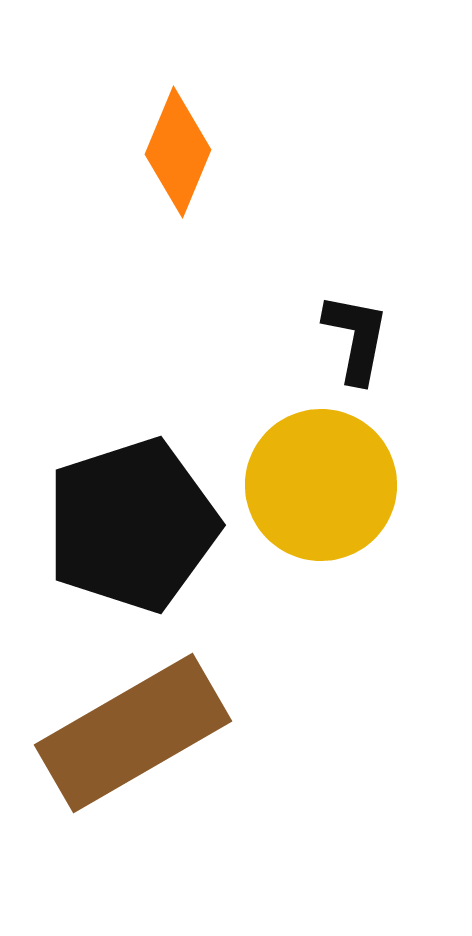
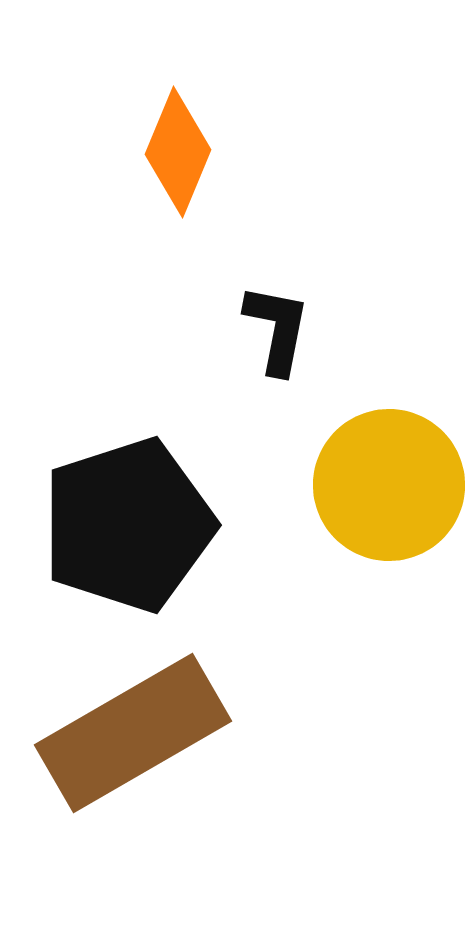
black L-shape: moved 79 px left, 9 px up
yellow circle: moved 68 px right
black pentagon: moved 4 px left
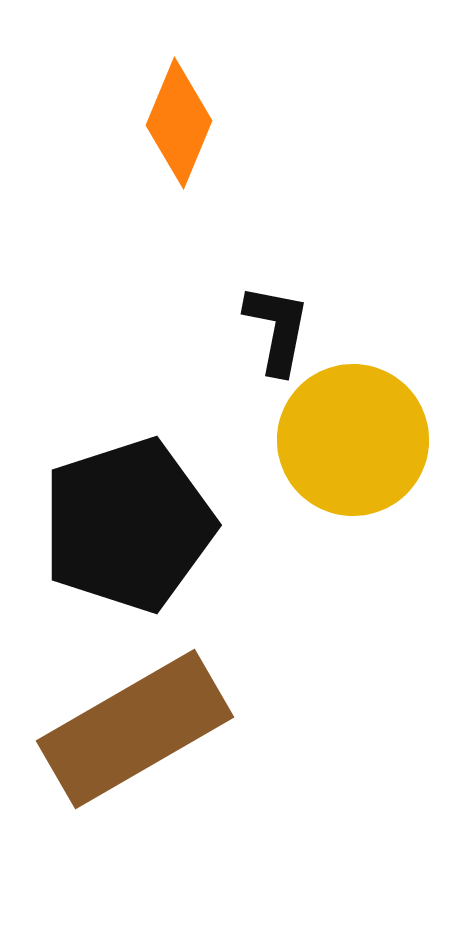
orange diamond: moved 1 px right, 29 px up
yellow circle: moved 36 px left, 45 px up
brown rectangle: moved 2 px right, 4 px up
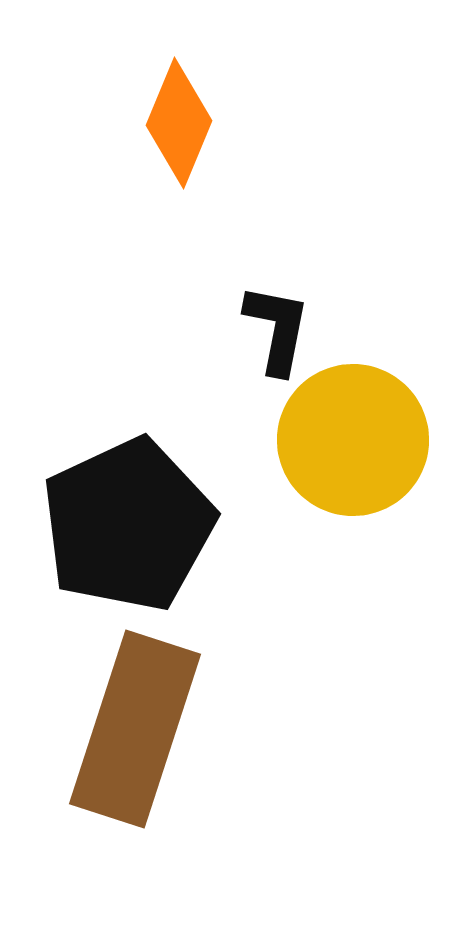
black pentagon: rotated 7 degrees counterclockwise
brown rectangle: rotated 42 degrees counterclockwise
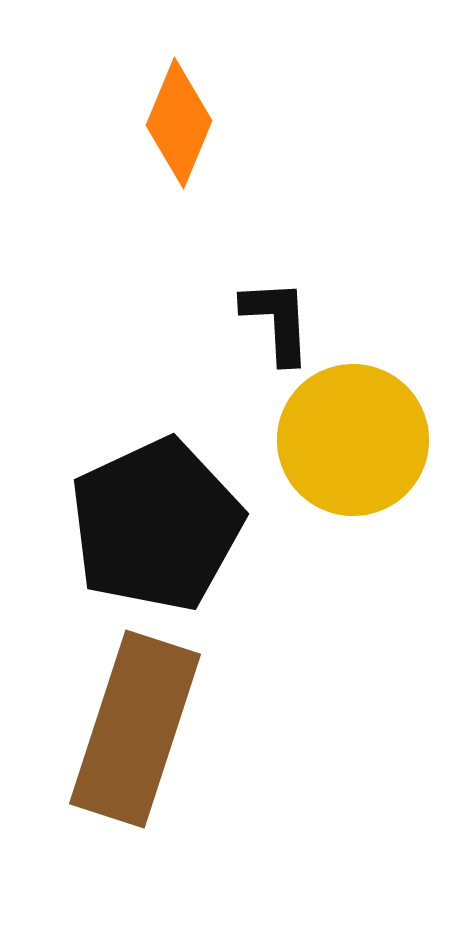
black L-shape: moved 8 px up; rotated 14 degrees counterclockwise
black pentagon: moved 28 px right
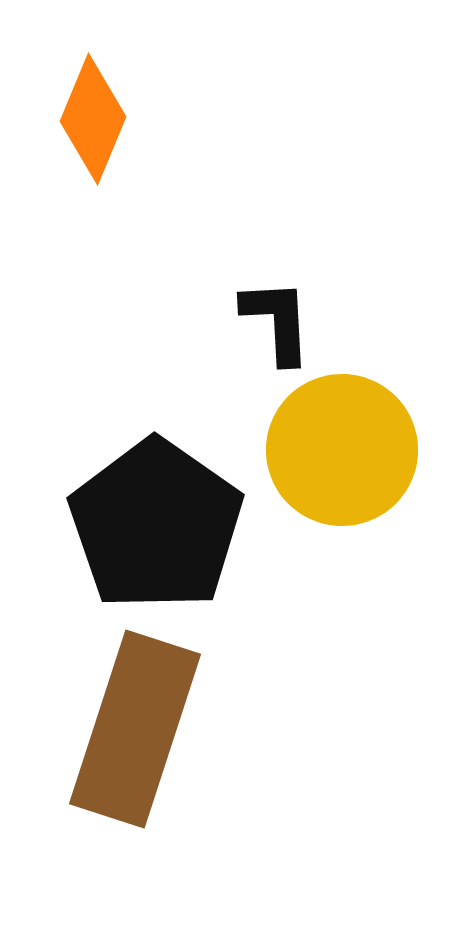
orange diamond: moved 86 px left, 4 px up
yellow circle: moved 11 px left, 10 px down
black pentagon: rotated 12 degrees counterclockwise
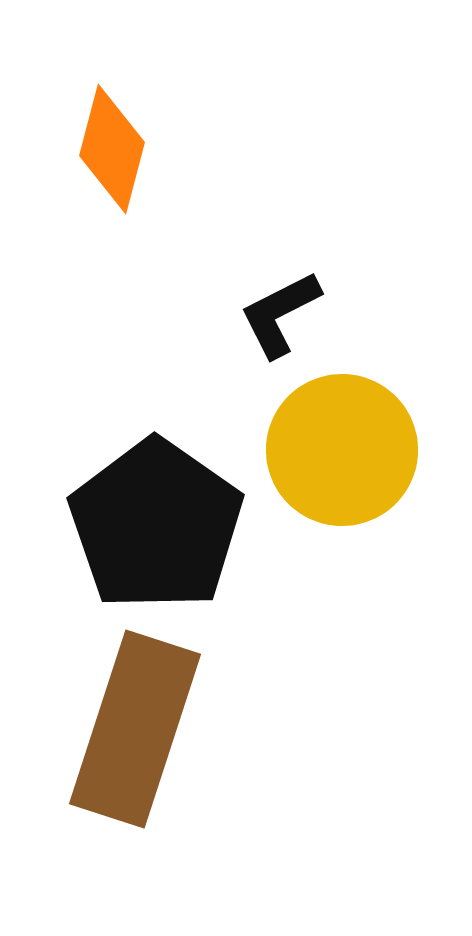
orange diamond: moved 19 px right, 30 px down; rotated 8 degrees counterclockwise
black L-shape: moved 3 px right, 7 px up; rotated 114 degrees counterclockwise
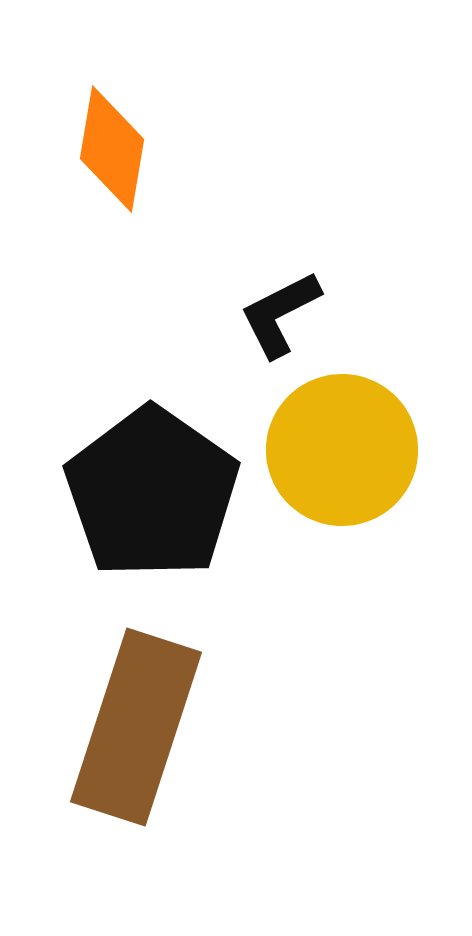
orange diamond: rotated 5 degrees counterclockwise
black pentagon: moved 4 px left, 32 px up
brown rectangle: moved 1 px right, 2 px up
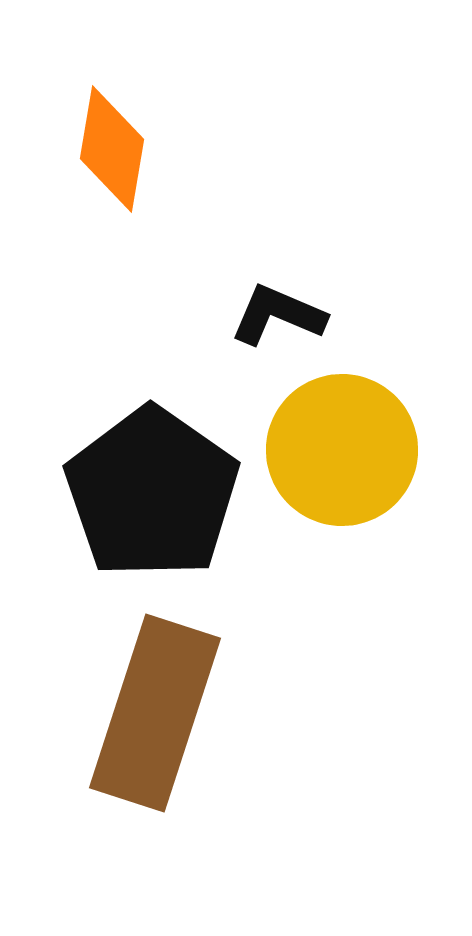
black L-shape: moved 2 px left, 1 px down; rotated 50 degrees clockwise
brown rectangle: moved 19 px right, 14 px up
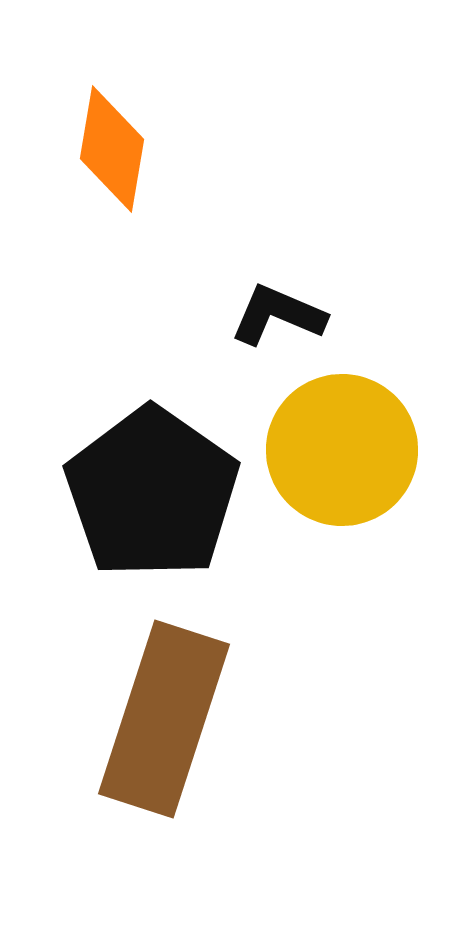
brown rectangle: moved 9 px right, 6 px down
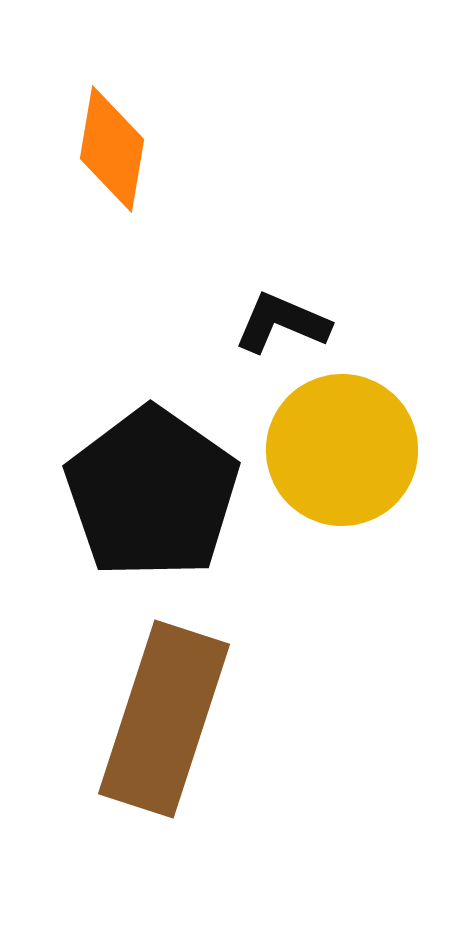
black L-shape: moved 4 px right, 8 px down
